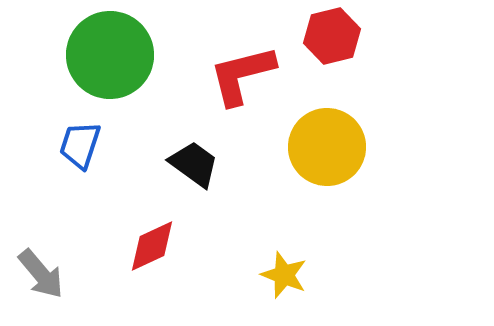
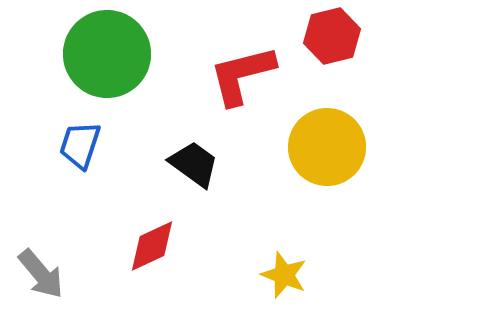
green circle: moved 3 px left, 1 px up
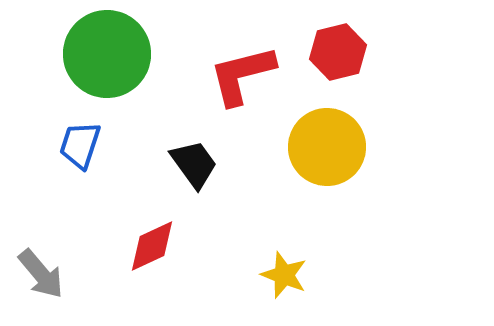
red hexagon: moved 6 px right, 16 px down
black trapezoid: rotated 18 degrees clockwise
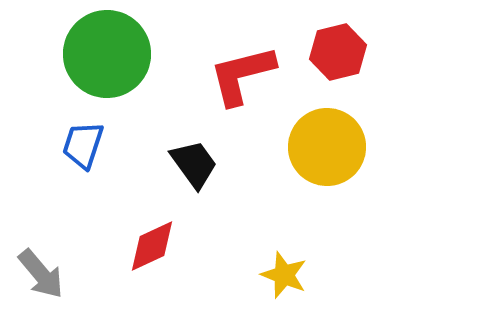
blue trapezoid: moved 3 px right
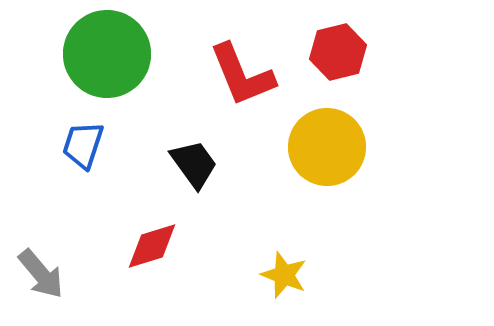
red L-shape: rotated 98 degrees counterclockwise
red diamond: rotated 8 degrees clockwise
